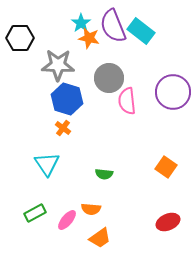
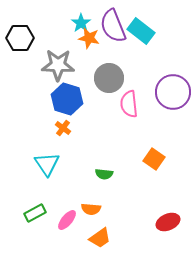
pink semicircle: moved 2 px right, 3 px down
orange square: moved 12 px left, 8 px up
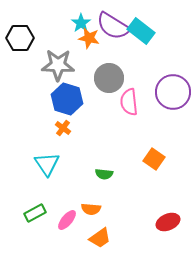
purple semicircle: rotated 36 degrees counterclockwise
pink semicircle: moved 2 px up
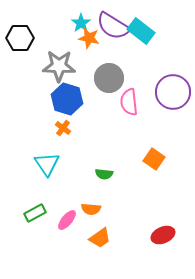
gray star: moved 1 px right, 1 px down
red ellipse: moved 5 px left, 13 px down
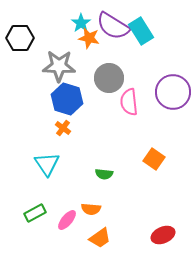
cyan rectangle: rotated 20 degrees clockwise
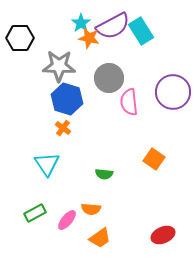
purple semicircle: rotated 60 degrees counterclockwise
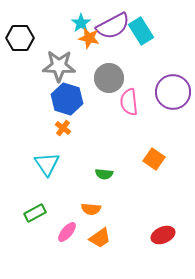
pink ellipse: moved 12 px down
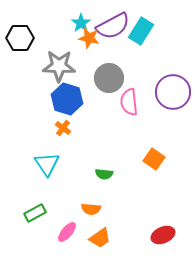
cyan rectangle: rotated 64 degrees clockwise
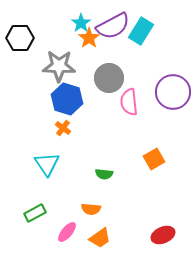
orange star: rotated 25 degrees clockwise
orange square: rotated 25 degrees clockwise
